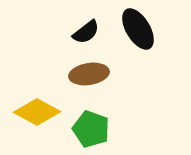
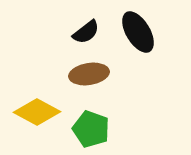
black ellipse: moved 3 px down
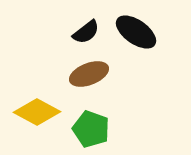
black ellipse: moved 2 px left; rotated 24 degrees counterclockwise
brown ellipse: rotated 12 degrees counterclockwise
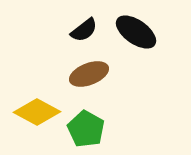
black semicircle: moved 2 px left, 2 px up
green pentagon: moved 5 px left; rotated 9 degrees clockwise
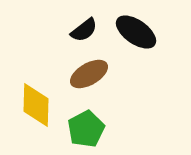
brown ellipse: rotated 9 degrees counterclockwise
yellow diamond: moved 1 px left, 7 px up; rotated 63 degrees clockwise
green pentagon: rotated 15 degrees clockwise
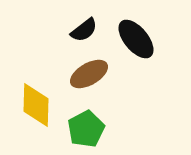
black ellipse: moved 7 px down; rotated 15 degrees clockwise
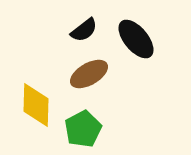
green pentagon: moved 3 px left
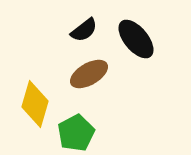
yellow diamond: moved 1 px left, 1 px up; rotated 15 degrees clockwise
green pentagon: moved 7 px left, 4 px down
